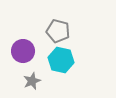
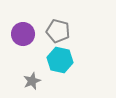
purple circle: moved 17 px up
cyan hexagon: moved 1 px left
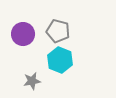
cyan hexagon: rotated 10 degrees clockwise
gray star: rotated 12 degrees clockwise
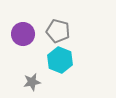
gray star: moved 1 px down
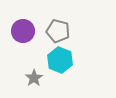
purple circle: moved 3 px up
gray star: moved 2 px right, 4 px up; rotated 24 degrees counterclockwise
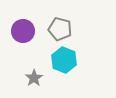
gray pentagon: moved 2 px right, 2 px up
cyan hexagon: moved 4 px right
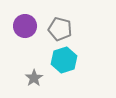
purple circle: moved 2 px right, 5 px up
cyan hexagon: rotated 20 degrees clockwise
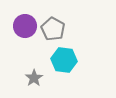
gray pentagon: moved 7 px left; rotated 15 degrees clockwise
cyan hexagon: rotated 25 degrees clockwise
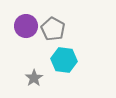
purple circle: moved 1 px right
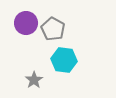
purple circle: moved 3 px up
gray star: moved 2 px down
